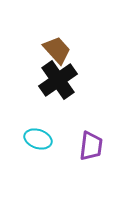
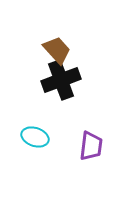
black cross: moved 3 px right; rotated 15 degrees clockwise
cyan ellipse: moved 3 px left, 2 px up
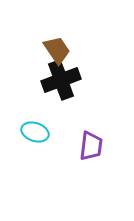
brown trapezoid: rotated 8 degrees clockwise
cyan ellipse: moved 5 px up
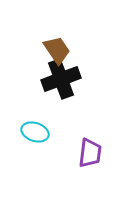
black cross: moved 1 px up
purple trapezoid: moved 1 px left, 7 px down
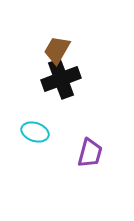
brown trapezoid: rotated 116 degrees counterclockwise
purple trapezoid: rotated 8 degrees clockwise
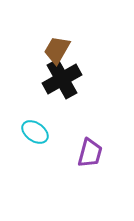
black cross: moved 1 px right; rotated 9 degrees counterclockwise
cyan ellipse: rotated 16 degrees clockwise
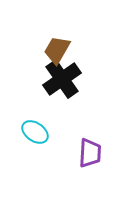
black cross: rotated 6 degrees counterclockwise
purple trapezoid: rotated 12 degrees counterclockwise
